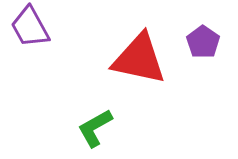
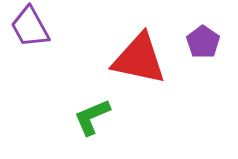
green L-shape: moved 3 px left, 11 px up; rotated 6 degrees clockwise
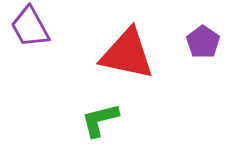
red triangle: moved 12 px left, 5 px up
green L-shape: moved 8 px right, 3 px down; rotated 9 degrees clockwise
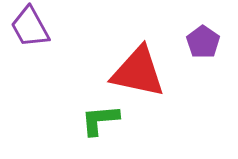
red triangle: moved 11 px right, 18 px down
green L-shape: rotated 9 degrees clockwise
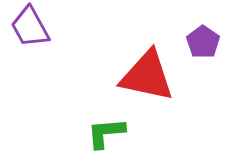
red triangle: moved 9 px right, 4 px down
green L-shape: moved 6 px right, 13 px down
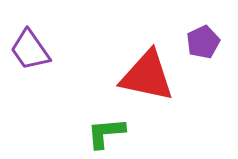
purple trapezoid: moved 23 px down; rotated 6 degrees counterclockwise
purple pentagon: rotated 12 degrees clockwise
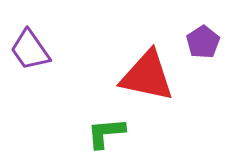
purple pentagon: rotated 8 degrees counterclockwise
